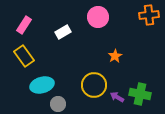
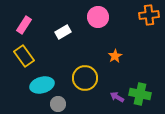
yellow circle: moved 9 px left, 7 px up
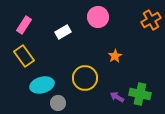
orange cross: moved 2 px right, 5 px down; rotated 24 degrees counterclockwise
gray circle: moved 1 px up
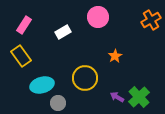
yellow rectangle: moved 3 px left
green cross: moved 1 px left, 3 px down; rotated 35 degrees clockwise
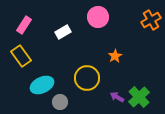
yellow circle: moved 2 px right
cyan ellipse: rotated 10 degrees counterclockwise
gray circle: moved 2 px right, 1 px up
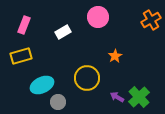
pink rectangle: rotated 12 degrees counterclockwise
yellow rectangle: rotated 70 degrees counterclockwise
gray circle: moved 2 px left
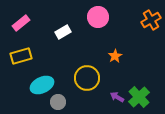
pink rectangle: moved 3 px left, 2 px up; rotated 30 degrees clockwise
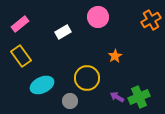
pink rectangle: moved 1 px left, 1 px down
yellow rectangle: rotated 70 degrees clockwise
green cross: rotated 20 degrees clockwise
gray circle: moved 12 px right, 1 px up
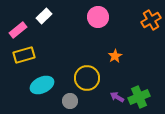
pink rectangle: moved 2 px left, 6 px down
white rectangle: moved 19 px left, 16 px up; rotated 14 degrees counterclockwise
yellow rectangle: moved 3 px right, 1 px up; rotated 70 degrees counterclockwise
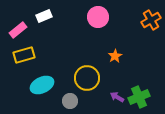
white rectangle: rotated 21 degrees clockwise
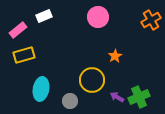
yellow circle: moved 5 px right, 2 px down
cyan ellipse: moved 1 px left, 4 px down; rotated 55 degrees counterclockwise
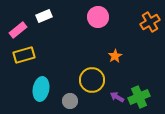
orange cross: moved 1 px left, 2 px down
